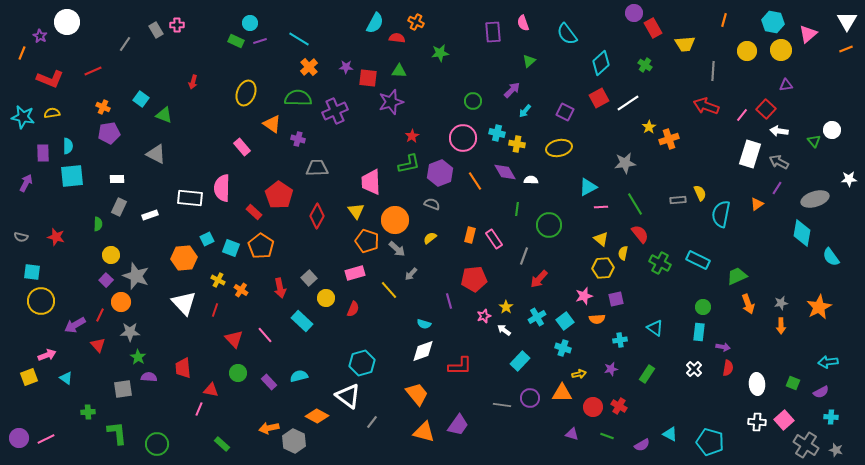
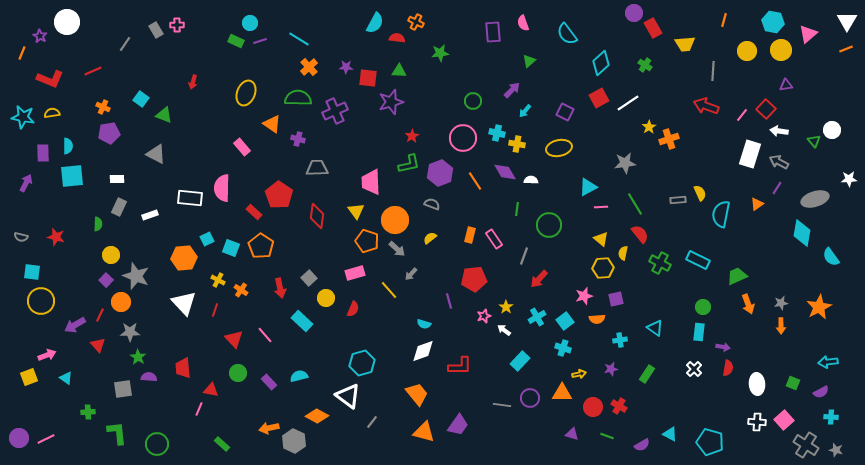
red diamond at (317, 216): rotated 20 degrees counterclockwise
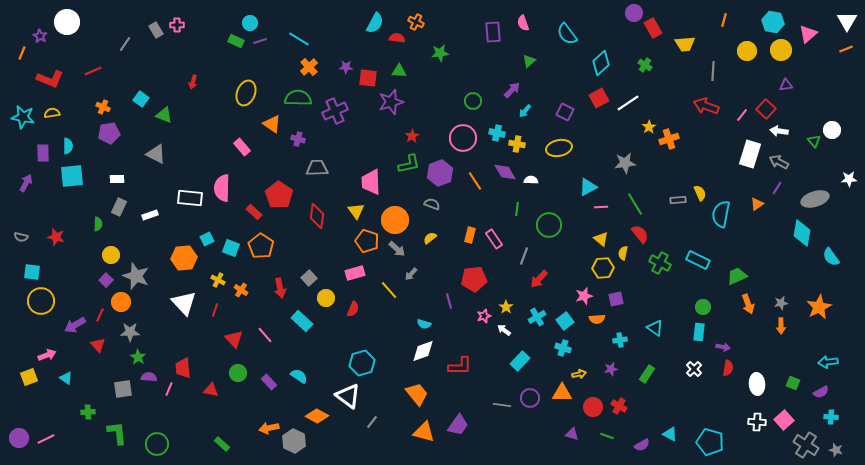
cyan semicircle at (299, 376): rotated 48 degrees clockwise
pink line at (199, 409): moved 30 px left, 20 px up
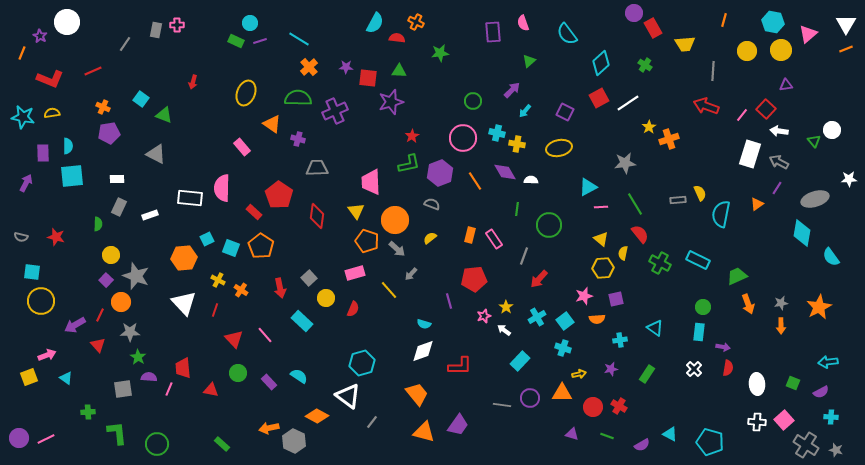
white triangle at (847, 21): moved 1 px left, 3 px down
gray rectangle at (156, 30): rotated 42 degrees clockwise
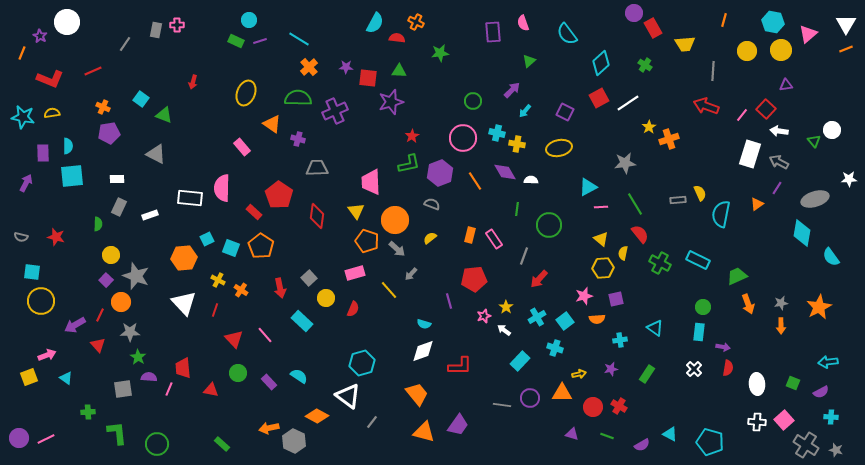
cyan circle at (250, 23): moved 1 px left, 3 px up
cyan cross at (563, 348): moved 8 px left
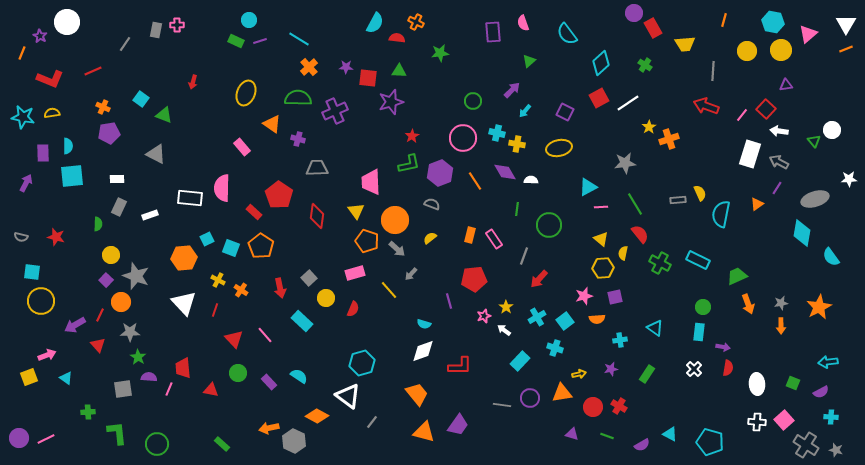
purple square at (616, 299): moved 1 px left, 2 px up
orange triangle at (562, 393): rotated 10 degrees counterclockwise
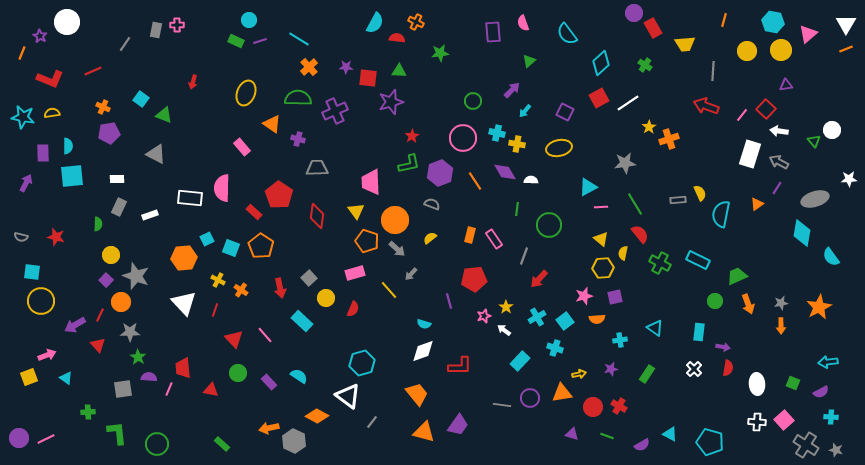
green circle at (703, 307): moved 12 px right, 6 px up
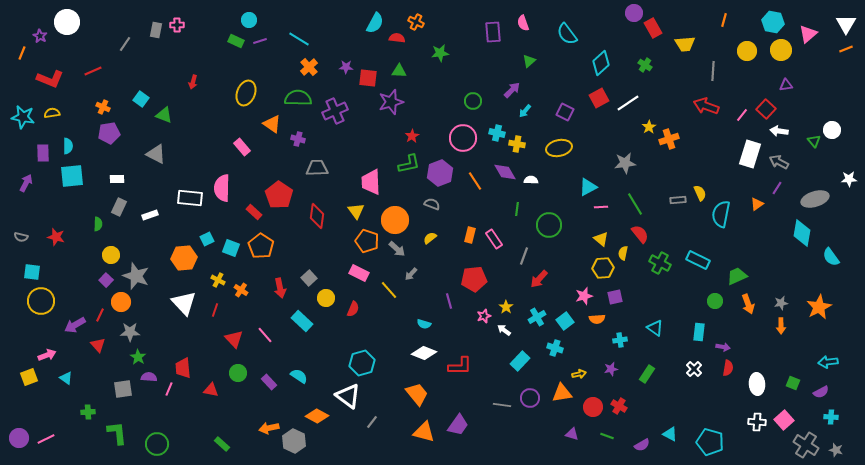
pink rectangle at (355, 273): moved 4 px right; rotated 42 degrees clockwise
white diamond at (423, 351): moved 1 px right, 2 px down; rotated 40 degrees clockwise
